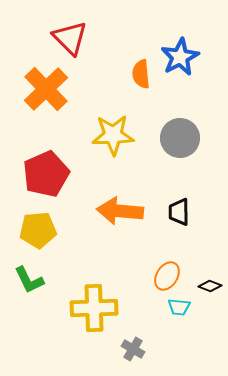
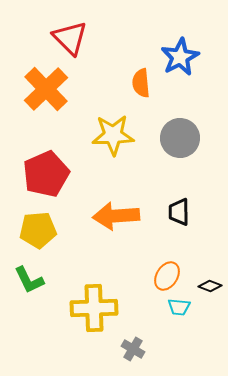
orange semicircle: moved 9 px down
orange arrow: moved 4 px left, 5 px down; rotated 9 degrees counterclockwise
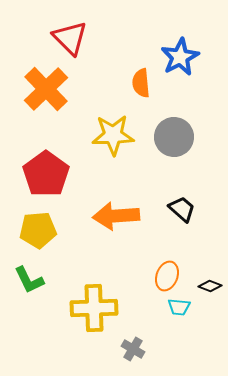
gray circle: moved 6 px left, 1 px up
red pentagon: rotated 12 degrees counterclockwise
black trapezoid: moved 3 px right, 3 px up; rotated 132 degrees clockwise
orange ellipse: rotated 12 degrees counterclockwise
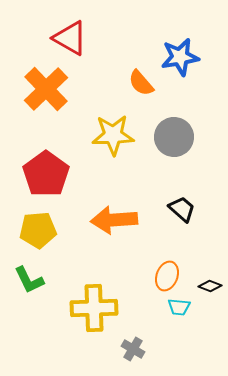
red triangle: rotated 15 degrees counterclockwise
blue star: rotated 18 degrees clockwise
orange semicircle: rotated 36 degrees counterclockwise
orange arrow: moved 2 px left, 4 px down
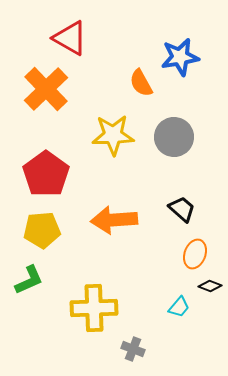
orange semicircle: rotated 12 degrees clockwise
yellow pentagon: moved 4 px right
orange ellipse: moved 28 px right, 22 px up
green L-shape: rotated 88 degrees counterclockwise
cyan trapezoid: rotated 55 degrees counterclockwise
gray cross: rotated 10 degrees counterclockwise
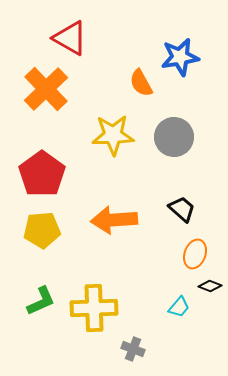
red pentagon: moved 4 px left
green L-shape: moved 12 px right, 21 px down
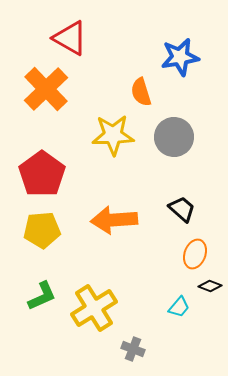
orange semicircle: moved 9 px down; rotated 12 degrees clockwise
green L-shape: moved 1 px right, 5 px up
yellow cross: rotated 30 degrees counterclockwise
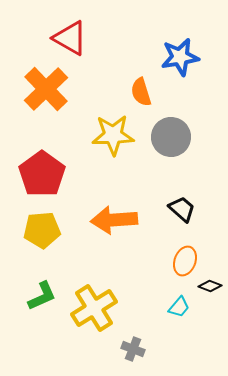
gray circle: moved 3 px left
orange ellipse: moved 10 px left, 7 px down
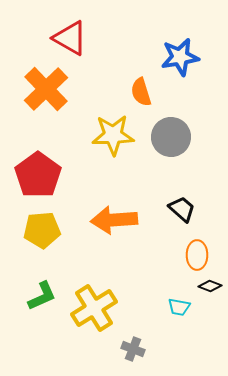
red pentagon: moved 4 px left, 1 px down
orange ellipse: moved 12 px right, 6 px up; rotated 20 degrees counterclockwise
cyan trapezoid: rotated 60 degrees clockwise
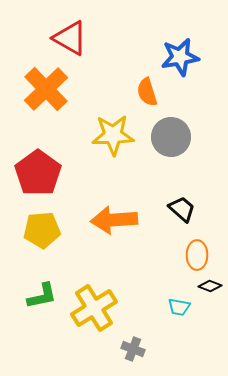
orange semicircle: moved 6 px right
red pentagon: moved 2 px up
green L-shape: rotated 12 degrees clockwise
